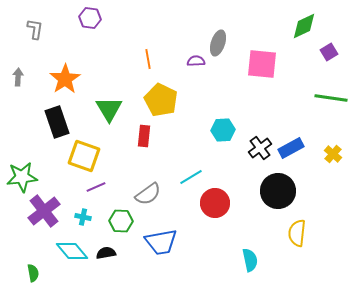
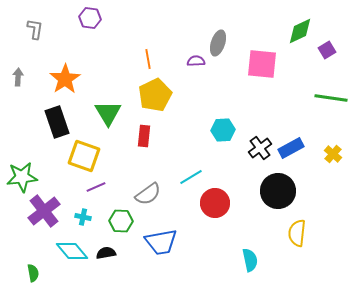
green diamond: moved 4 px left, 5 px down
purple square: moved 2 px left, 2 px up
yellow pentagon: moved 6 px left, 5 px up; rotated 20 degrees clockwise
green triangle: moved 1 px left, 4 px down
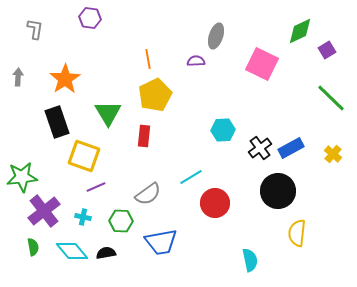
gray ellipse: moved 2 px left, 7 px up
pink square: rotated 20 degrees clockwise
green line: rotated 36 degrees clockwise
green semicircle: moved 26 px up
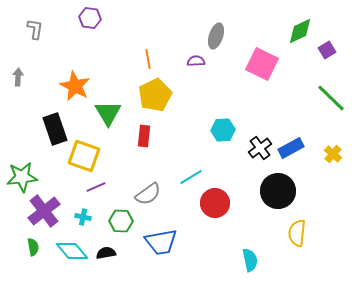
orange star: moved 10 px right, 7 px down; rotated 12 degrees counterclockwise
black rectangle: moved 2 px left, 7 px down
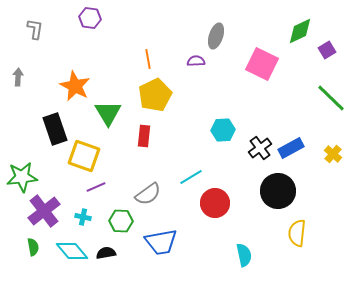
cyan semicircle: moved 6 px left, 5 px up
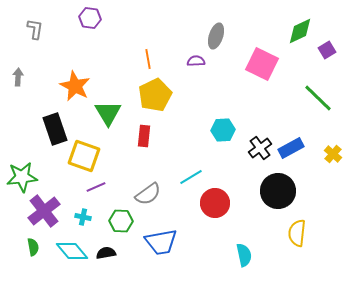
green line: moved 13 px left
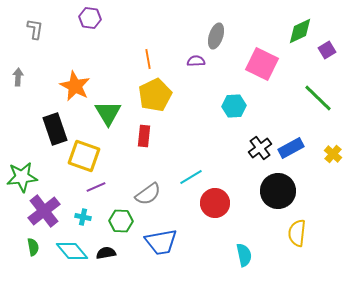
cyan hexagon: moved 11 px right, 24 px up
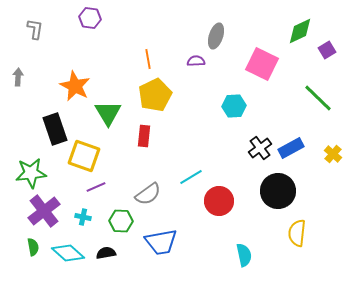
green star: moved 9 px right, 4 px up
red circle: moved 4 px right, 2 px up
cyan diamond: moved 4 px left, 2 px down; rotated 8 degrees counterclockwise
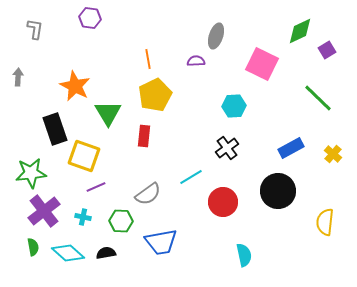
black cross: moved 33 px left
red circle: moved 4 px right, 1 px down
yellow semicircle: moved 28 px right, 11 px up
